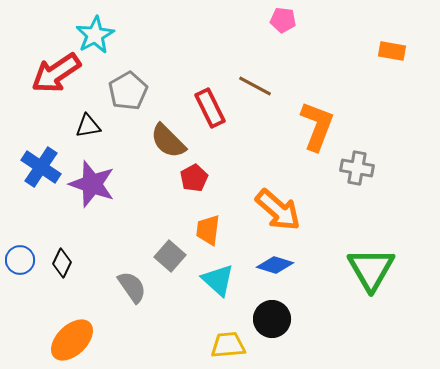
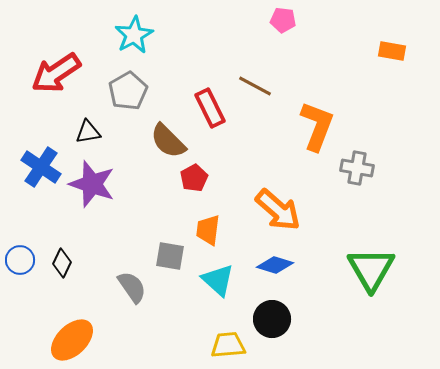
cyan star: moved 39 px right
black triangle: moved 6 px down
gray square: rotated 32 degrees counterclockwise
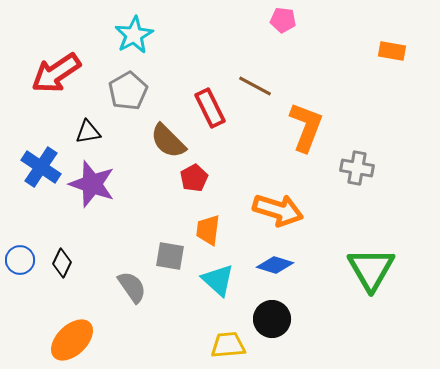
orange L-shape: moved 11 px left, 1 px down
orange arrow: rotated 24 degrees counterclockwise
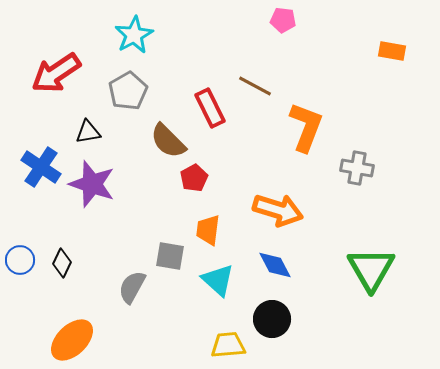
blue diamond: rotated 45 degrees clockwise
gray semicircle: rotated 116 degrees counterclockwise
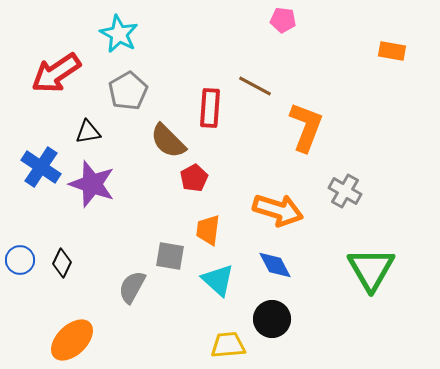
cyan star: moved 15 px left, 1 px up; rotated 15 degrees counterclockwise
red rectangle: rotated 30 degrees clockwise
gray cross: moved 12 px left, 23 px down; rotated 20 degrees clockwise
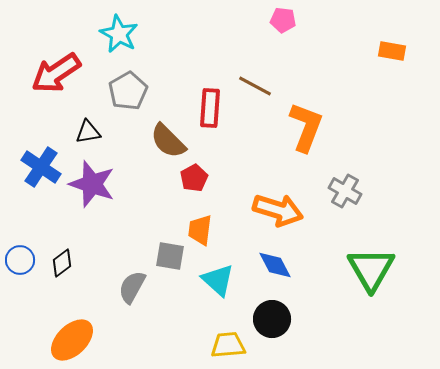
orange trapezoid: moved 8 px left
black diamond: rotated 28 degrees clockwise
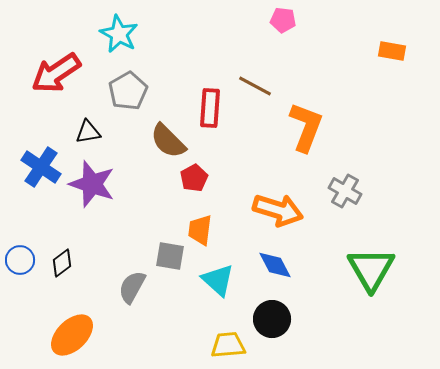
orange ellipse: moved 5 px up
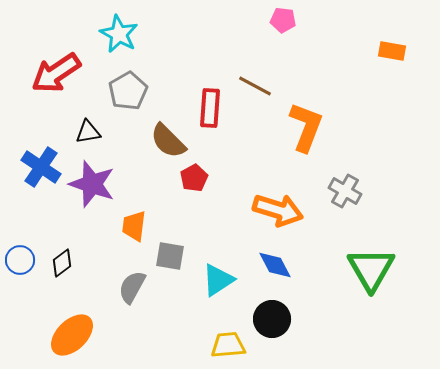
orange trapezoid: moved 66 px left, 4 px up
cyan triangle: rotated 45 degrees clockwise
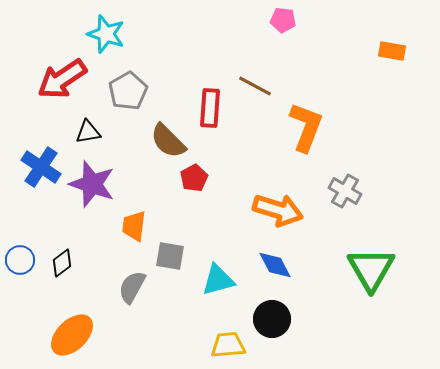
cyan star: moved 13 px left; rotated 9 degrees counterclockwise
red arrow: moved 6 px right, 6 px down
cyan triangle: rotated 18 degrees clockwise
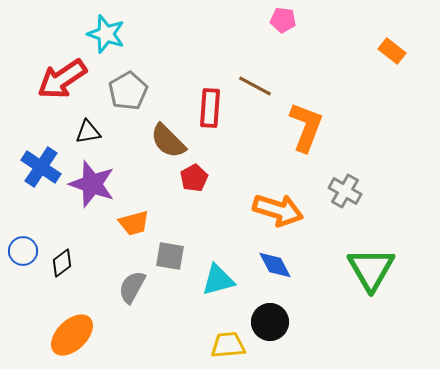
orange rectangle: rotated 28 degrees clockwise
orange trapezoid: moved 3 px up; rotated 112 degrees counterclockwise
blue circle: moved 3 px right, 9 px up
black circle: moved 2 px left, 3 px down
